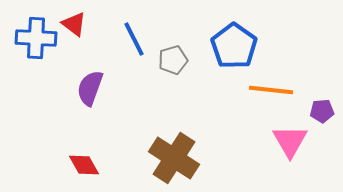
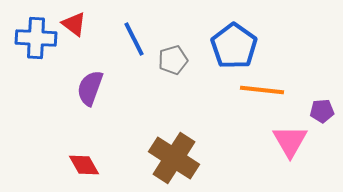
orange line: moved 9 px left
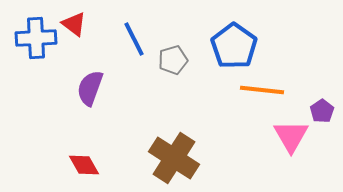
blue cross: rotated 6 degrees counterclockwise
purple pentagon: rotated 30 degrees counterclockwise
pink triangle: moved 1 px right, 5 px up
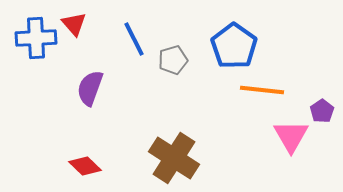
red triangle: rotated 12 degrees clockwise
red diamond: moved 1 px right, 1 px down; rotated 16 degrees counterclockwise
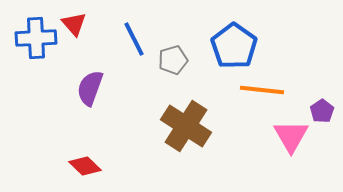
brown cross: moved 12 px right, 32 px up
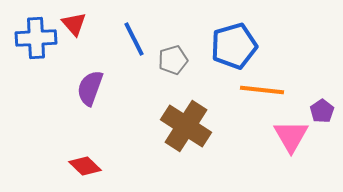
blue pentagon: rotated 21 degrees clockwise
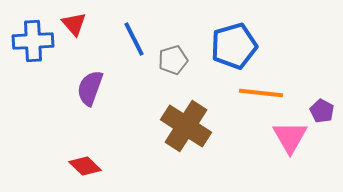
blue cross: moved 3 px left, 3 px down
orange line: moved 1 px left, 3 px down
purple pentagon: rotated 10 degrees counterclockwise
pink triangle: moved 1 px left, 1 px down
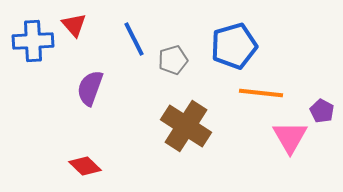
red triangle: moved 1 px down
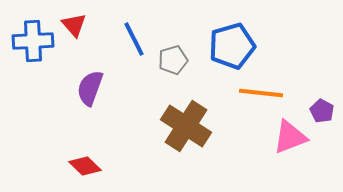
blue pentagon: moved 2 px left
pink triangle: rotated 39 degrees clockwise
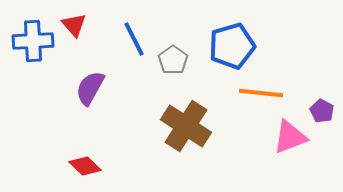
gray pentagon: rotated 20 degrees counterclockwise
purple semicircle: rotated 9 degrees clockwise
